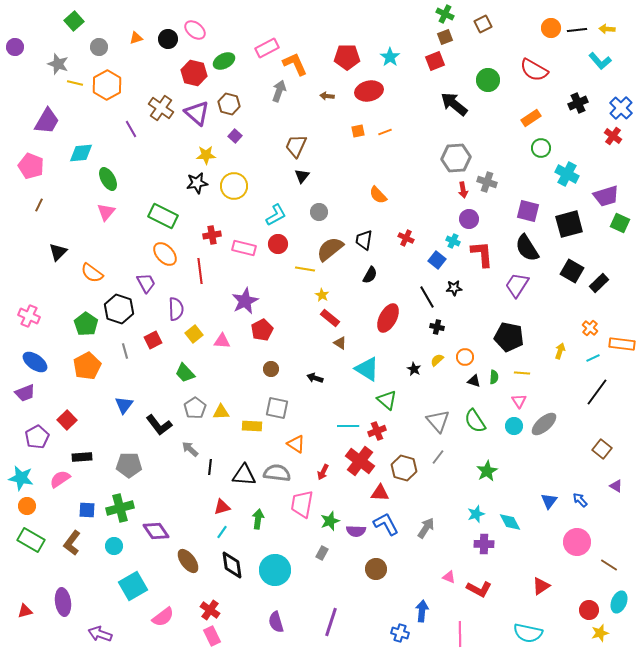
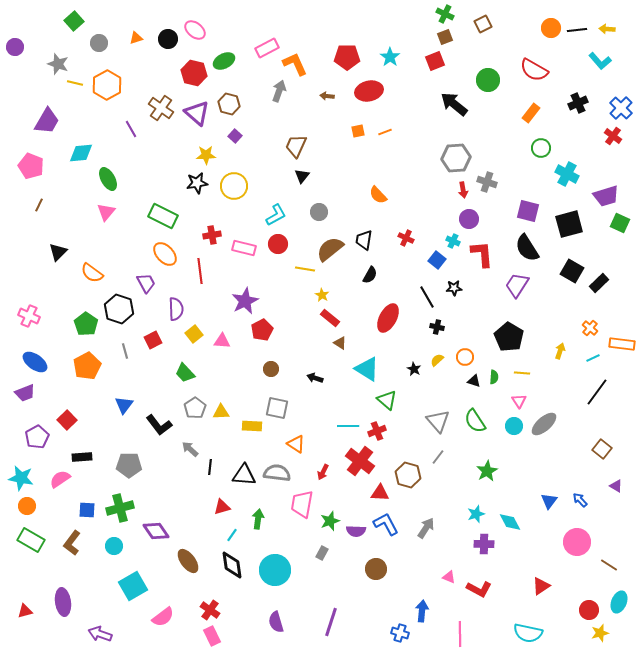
gray circle at (99, 47): moved 4 px up
orange rectangle at (531, 118): moved 5 px up; rotated 18 degrees counterclockwise
black pentagon at (509, 337): rotated 20 degrees clockwise
brown hexagon at (404, 468): moved 4 px right, 7 px down
cyan line at (222, 532): moved 10 px right, 3 px down
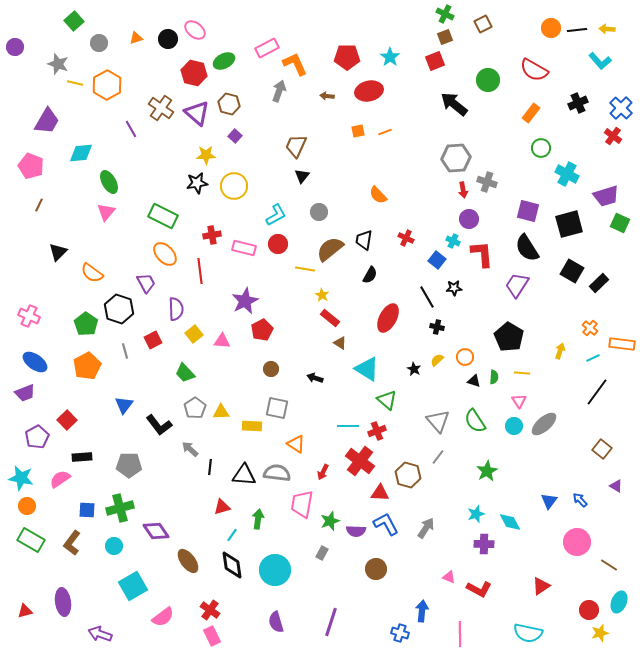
green ellipse at (108, 179): moved 1 px right, 3 px down
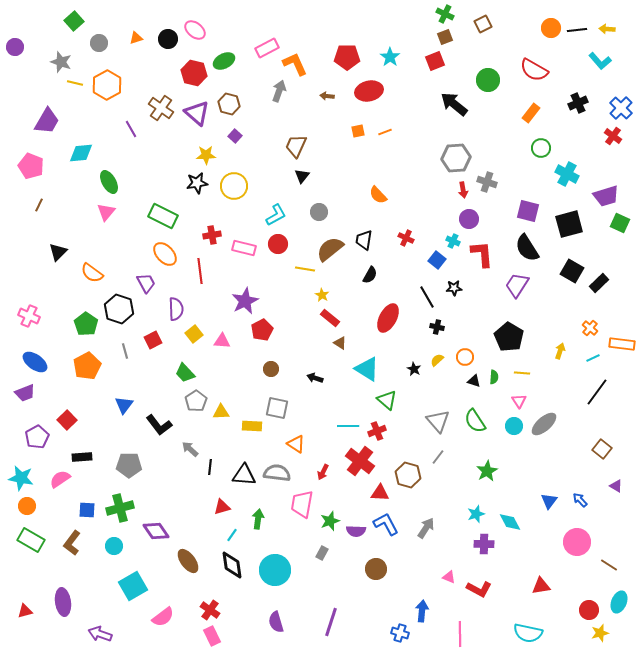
gray star at (58, 64): moved 3 px right, 2 px up
gray pentagon at (195, 408): moved 1 px right, 7 px up
red triangle at (541, 586): rotated 24 degrees clockwise
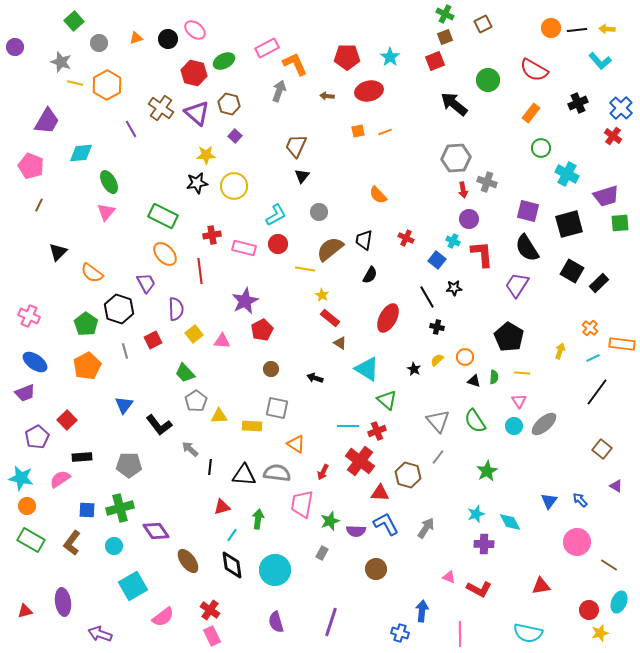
green square at (620, 223): rotated 30 degrees counterclockwise
yellow triangle at (221, 412): moved 2 px left, 4 px down
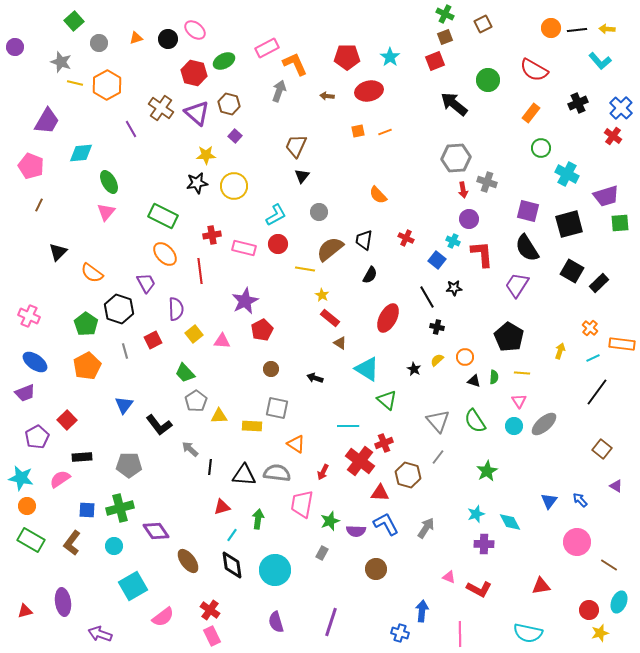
red cross at (377, 431): moved 7 px right, 12 px down
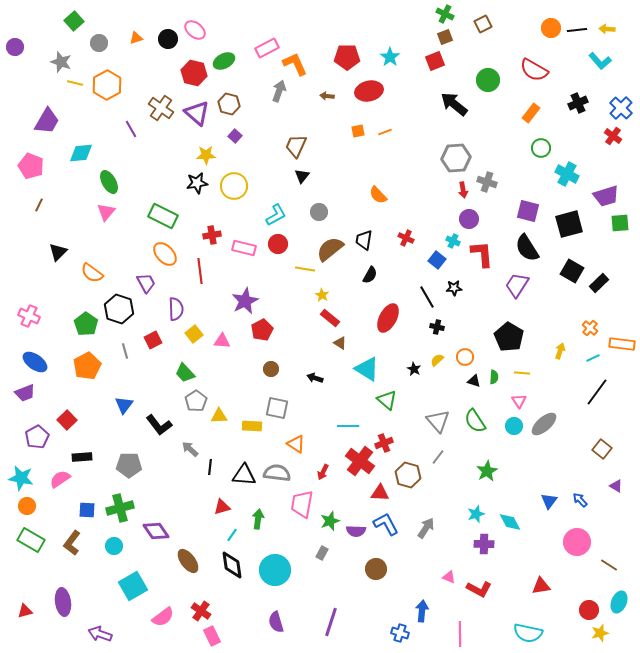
red cross at (210, 610): moved 9 px left, 1 px down
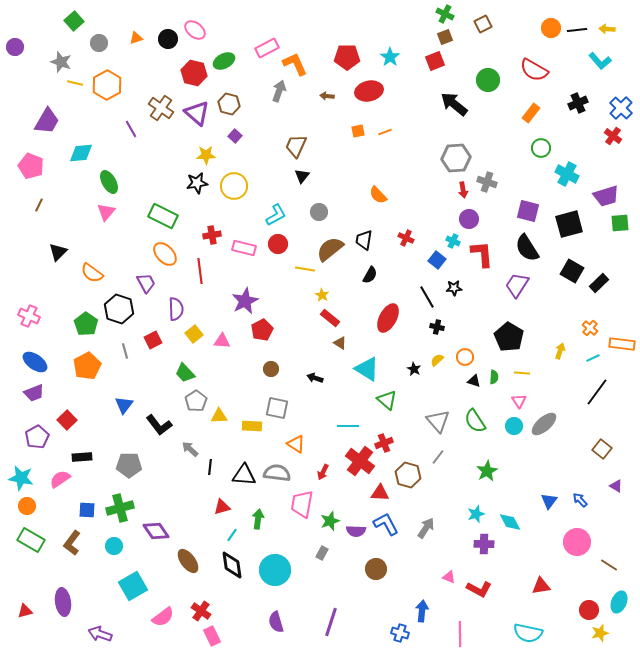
purple trapezoid at (25, 393): moved 9 px right
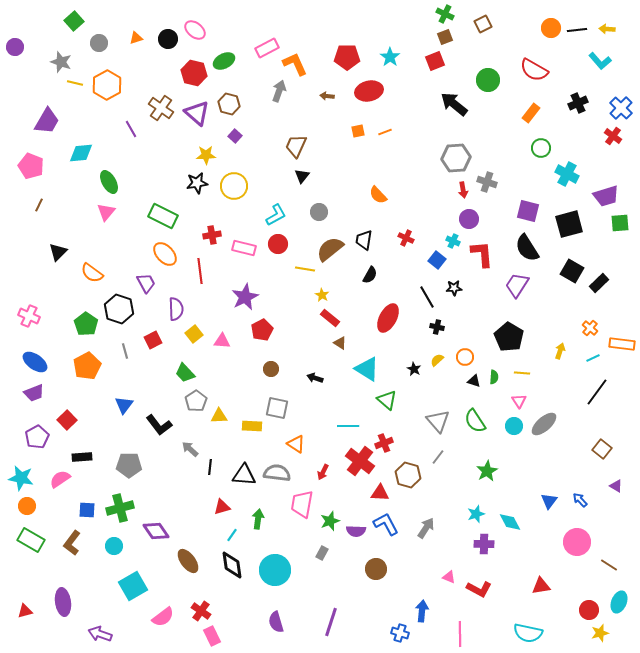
purple star at (245, 301): moved 4 px up
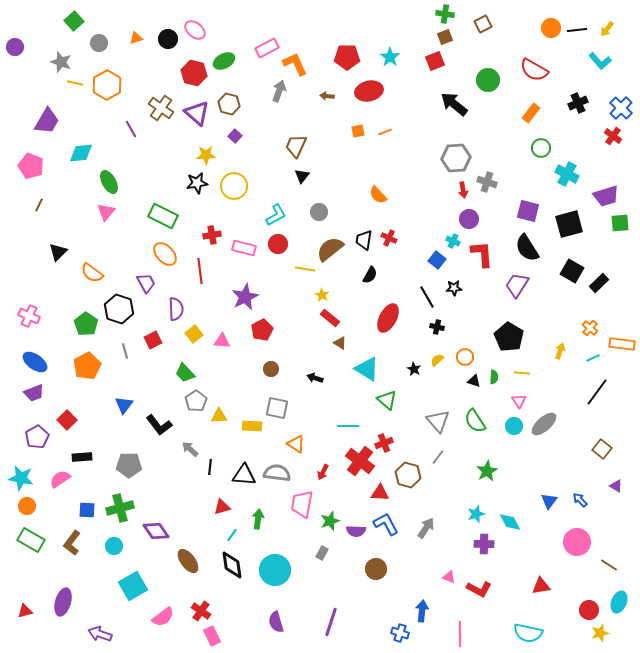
green cross at (445, 14): rotated 18 degrees counterclockwise
yellow arrow at (607, 29): rotated 56 degrees counterclockwise
red cross at (406, 238): moved 17 px left
purple ellipse at (63, 602): rotated 24 degrees clockwise
